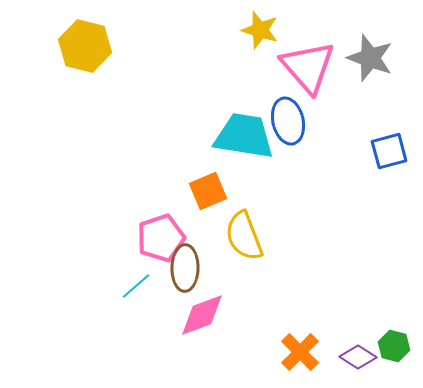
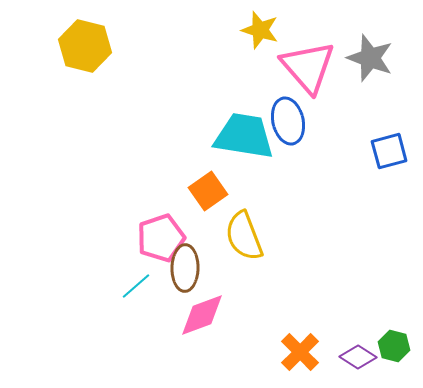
orange square: rotated 12 degrees counterclockwise
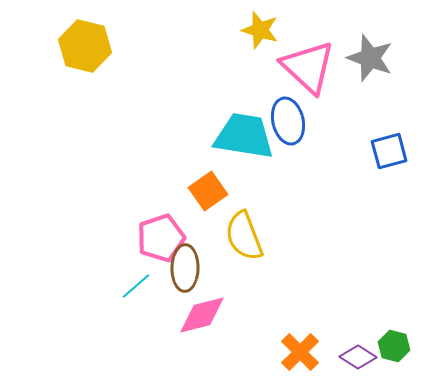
pink triangle: rotated 6 degrees counterclockwise
pink diamond: rotated 6 degrees clockwise
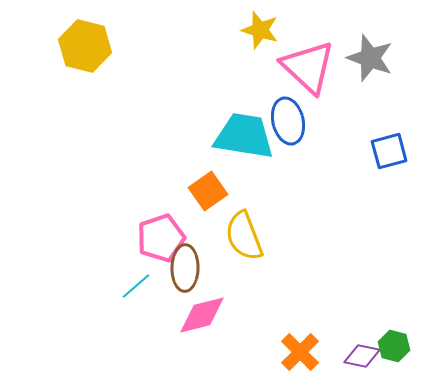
purple diamond: moved 4 px right, 1 px up; rotated 21 degrees counterclockwise
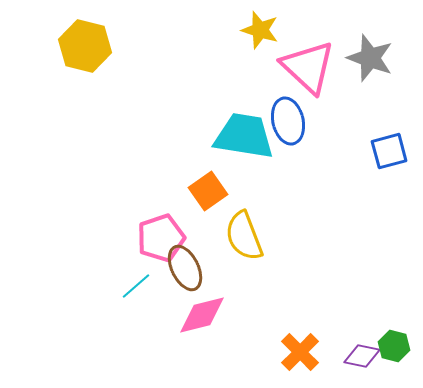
brown ellipse: rotated 27 degrees counterclockwise
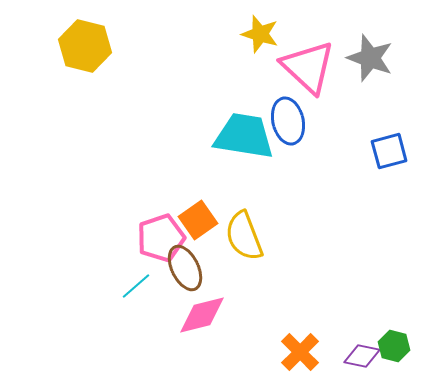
yellow star: moved 4 px down
orange square: moved 10 px left, 29 px down
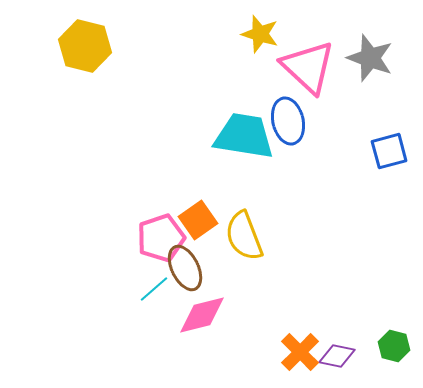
cyan line: moved 18 px right, 3 px down
purple diamond: moved 25 px left
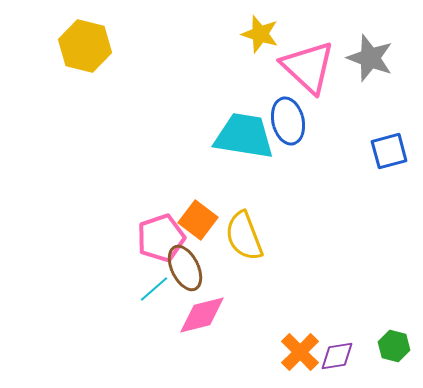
orange square: rotated 18 degrees counterclockwise
purple diamond: rotated 21 degrees counterclockwise
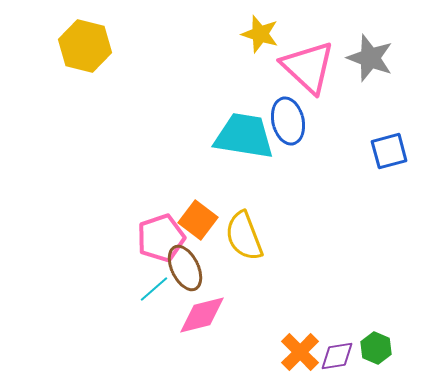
green hexagon: moved 18 px left, 2 px down; rotated 8 degrees clockwise
